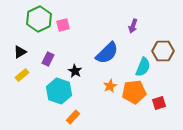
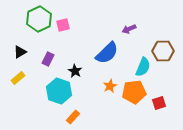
purple arrow: moved 4 px left, 3 px down; rotated 48 degrees clockwise
yellow rectangle: moved 4 px left, 3 px down
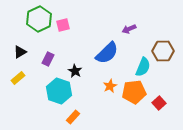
red square: rotated 24 degrees counterclockwise
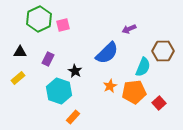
black triangle: rotated 32 degrees clockwise
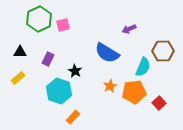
blue semicircle: rotated 75 degrees clockwise
